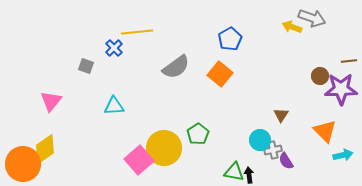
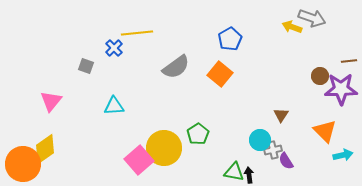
yellow line: moved 1 px down
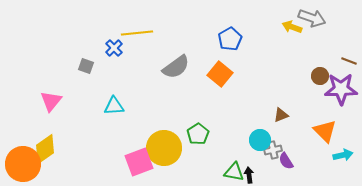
brown line: rotated 28 degrees clockwise
brown triangle: rotated 35 degrees clockwise
pink square: moved 2 px down; rotated 20 degrees clockwise
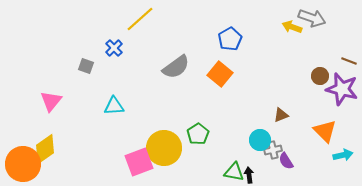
yellow line: moved 3 px right, 14 px up; rotated 36 degrees counterclockwise
purple star: moved 1 px right; rotated 16 degrees clockwise
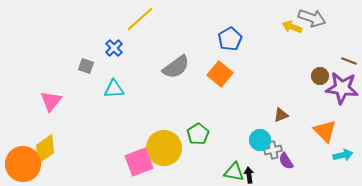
purple star: moved 1 px up; rotated 8 degrees counterclockwise
cyan triangle: moved 17 px up
